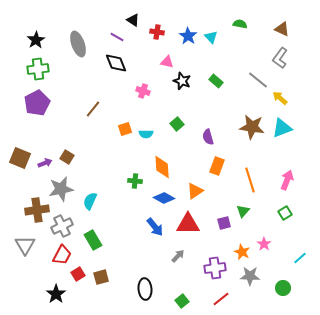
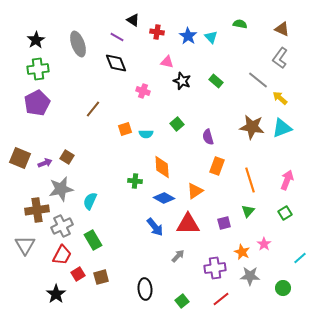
green triangle at (243, 211): moved 5 px right
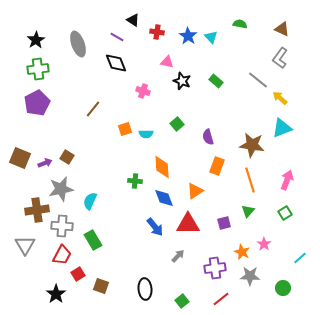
brown star at (252, 127): moved 18 px down
blue diamond at (164, 198): rotated 40 degrees clockwise
gray cross at (62, 226): rotated 30 degrees clockwise
brown square at (101, 277): moved 9 px down; rotated 35 degrees clockwise
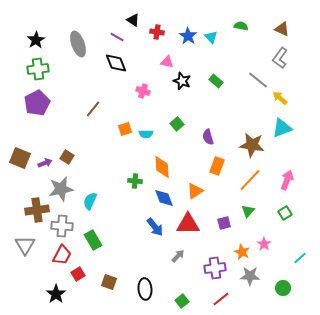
green semicircle at (240, 24): moved 1 px right, 2 px down
orange line at (250, 180): rotated 60 degrees clockwise
brown square at (101, 286): moved 8 px right, 4 px up
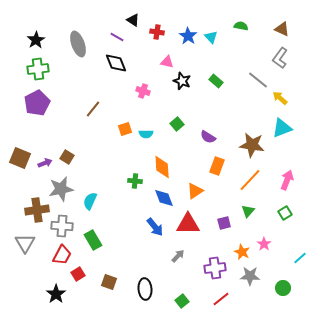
purple semicircle at (208, 137): rotated 42 degrees counterclockwise
gray triangle at (25, 245): moved 2 px up
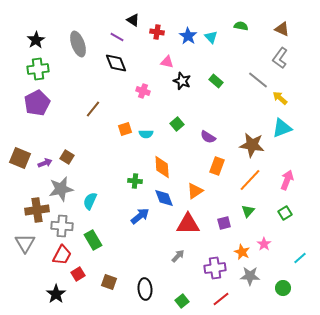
blue arrow at (155, 227): moved 15 px left, 11 px up; rotated 90 degrees counterclockwise
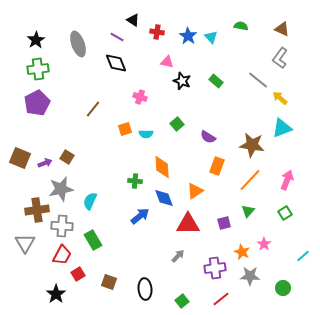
pink cross at (143, 91): moved 3 px left, 6 px down
cyan line at (300, 258): moved 3 px right, 2 px up
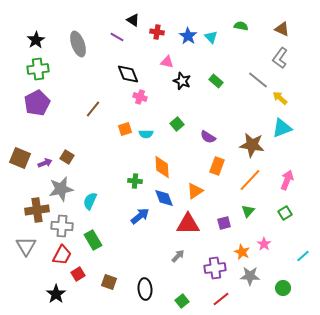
black diamond at (116, 63): moved 12 px right, 11 px down
gray triangle at (25, 243): moved 1 px right, 3 px down
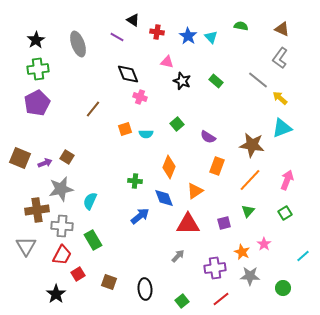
orange diamond at (162, 167): moved 7 px right; rotated 25 degrees clockwise
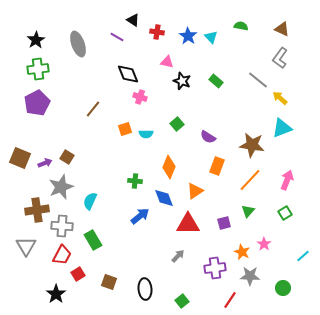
gray star at (61, 189): moved 2 px up; rotated 10 degrees counterclockwise
red line at (221, 299): moved 9 px right, 1 px down; rotated 18 degrees counterclockwise
